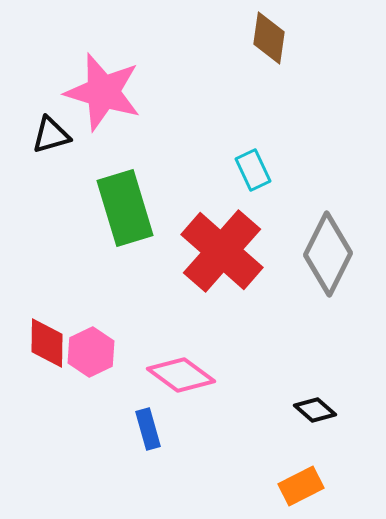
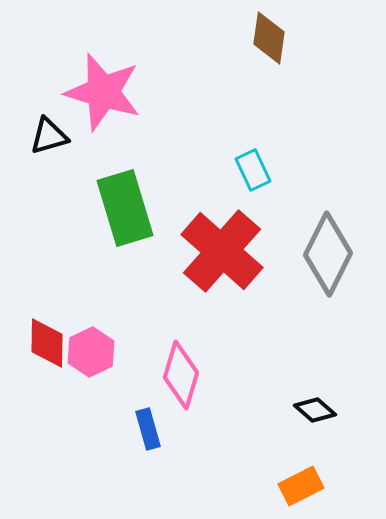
black triangle: moved 2 px left, 1 px down
pink diamond: rotated 70 degrees clockwise
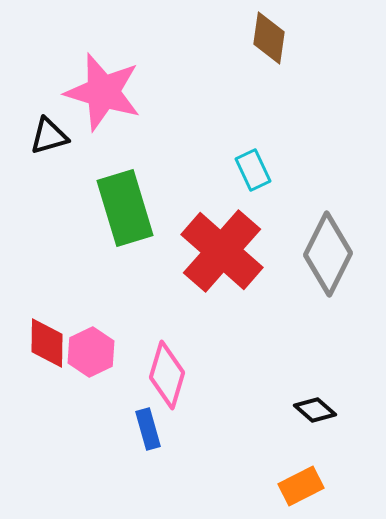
pink diamond: moved 14 px left
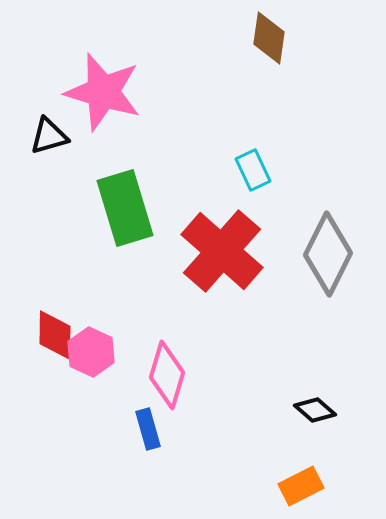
red diamond: moved 8 px right, 8 px up
pink hexagon: rotated 9 degrees counterclockwise
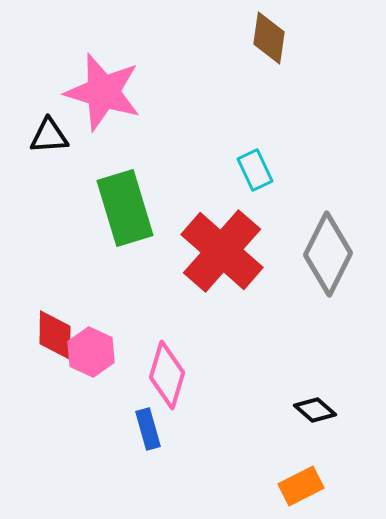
black triangle: rotated 12 degrees clockwise
cyan rectangle: moved 2 px right
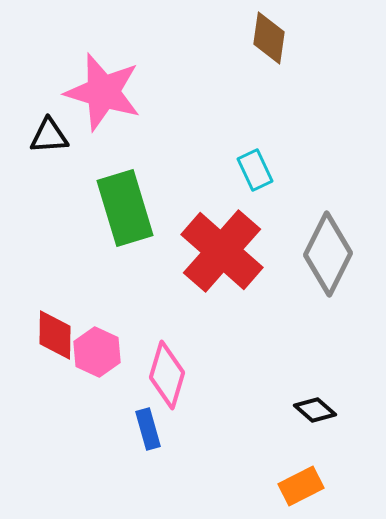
pink hexagon: moved 6 px right
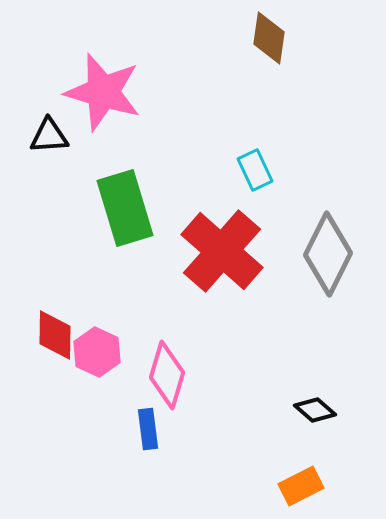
blue rectangle: rotated 9 degrees clockwise
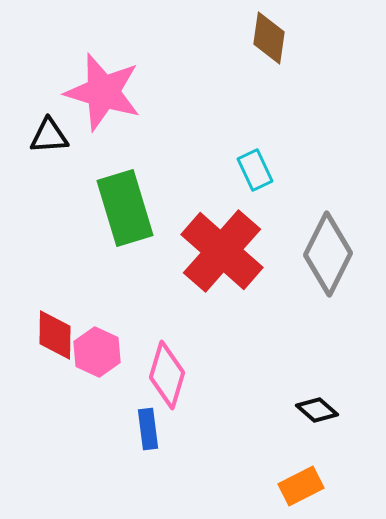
black diamond: moved 2 px right
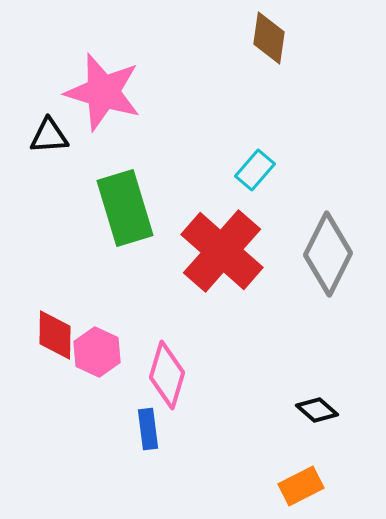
cyan rectangle: rotated 66 degrees clockwise
